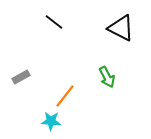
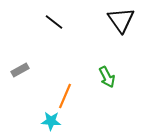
black triangle: moved 8 px up; rotated 28 degrees clockwise
gray rectangle: moved 1 px left, 7 px up
orange line: rotated 15 degrees counterclockwise
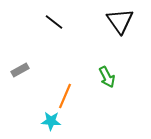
black triangle: moved 1 px left, 1 px down
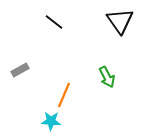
orange line: moved 1 px left, 1 px up
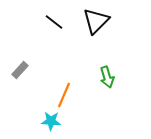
black triangle: moved 24 px left; rotated 20 degrees clockwise
gray rectangle: rotated 18 degrees counterclockwise
green arrow: rotated 10 degrees clockwise
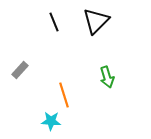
black line: rotated 30 degrees clockwise
orange line: rotated 40 degrees counterclockwise
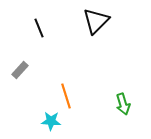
black line: moved 15 px left, 6 px down
green arrow: moved 16 px right, 27 px down
orange line: moved 2 px right, 1 px down
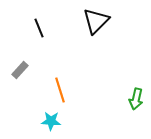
orange line: moved 6 px left, 6 px up
green arrow: moved 13 px right, 5 px up; rotated 30 degrees clockwise
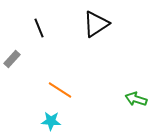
black triangle: moved 3 px down; rotated 12 degrees clockwise
gray rectangle: moved 8 px left, 11 px up
orange line: rotated 40 degrees counterclockwise
green arrow: rotated 95 degrees clockwise
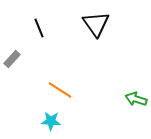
black triangle: rotated 32 degrees counterclockwise
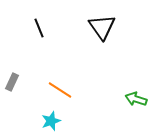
black triangle: moved 6 px right, 3 px down
gray rectangle: moved 23 px down; rotated 18 degrees counterclockwise
cyan star: rotated 24 degrees counterclockwise
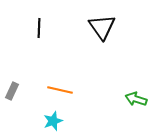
black line: rotated 24 degrees clockwise
gray rectangle: moved 9 px down
orange line: rotated 20 degrees counterclockwise
cyan star: moved 2 px right
